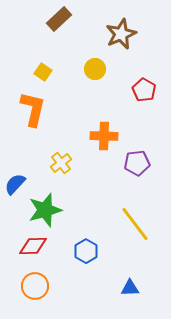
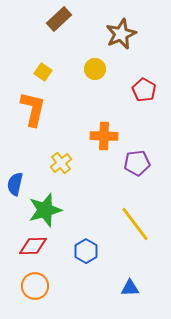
blue semicircle: rotated 30 degrees counterclockwise
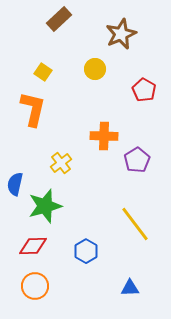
purple pentagon: moved 3 px up; rotated 25 degrees counterclockwise
green star: moved 4 px up
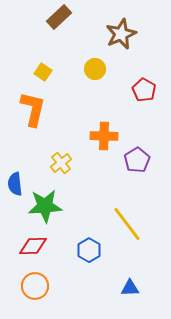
brown rectangle: moved 2 px up
blue semicircle: rotated 20 degrees counterclockwise
green star: rotated 12 degrees clockwise
yellow line: moved 8 px left
blue hexagon: moved 3 px right, 1 px up
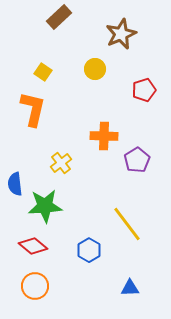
red pentagon: rotated 25 degrees clockwise
red diamond: rotated 40 degrees clockwise
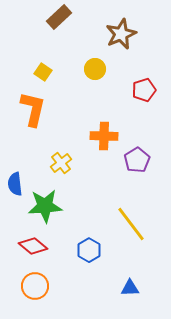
yellow line: moved 4 px right
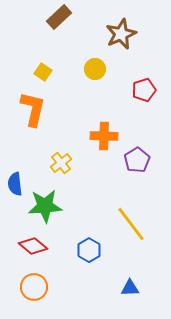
orange circle: moved 1 px left, 1 px down
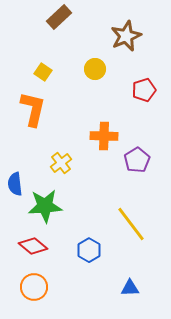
brown star: moved 5 px right, 2 px down
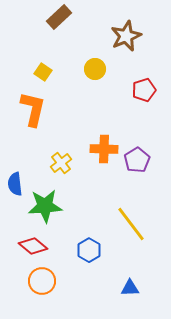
orange cross: moved 13 px down
orange circle: moved 8 px right, 6 px up
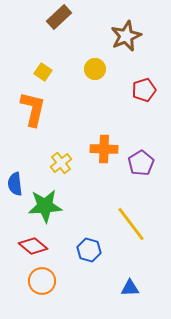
purple pentagon: moved 4 px right, 3 px down
blue hexagon: rotated 15 degrees counterclockwise
